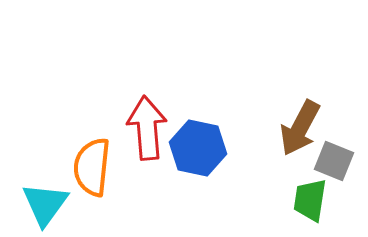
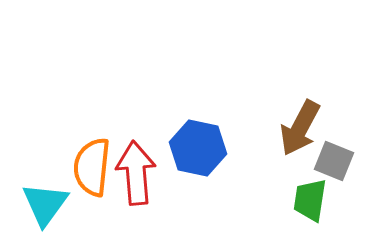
red arrow: moved 11 px left, 45 px down
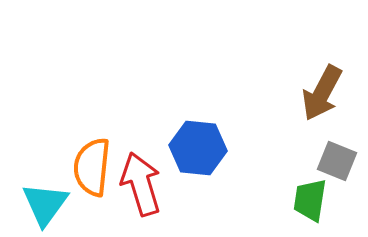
brown arrow: moved 22 px right, 35 px up
blue hexagon: rotated 6 degrees counterclockwise
gray square: moved 3 px right
red arrow: moved 5 px right, 11 px down; rotated 12 degrees counterclockwise
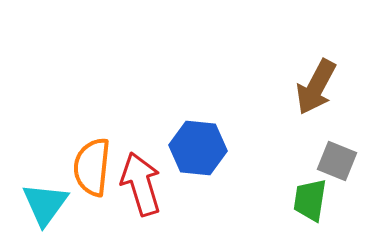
brown arrow: moved 6 px left, 6 px up
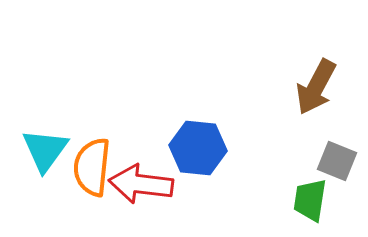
red arrow: rotated 66 degrees counterclockwise
cyan triangle: moved 54 px up
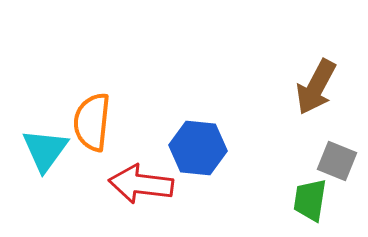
orange semicircle: moved 45 px up
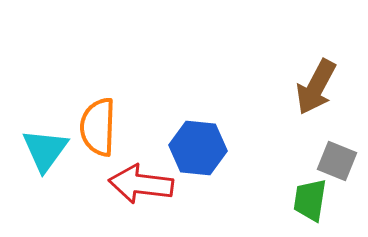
orange semicircle: moved 6 px right, 5 px down; rotated 4 degrees counterclockwise
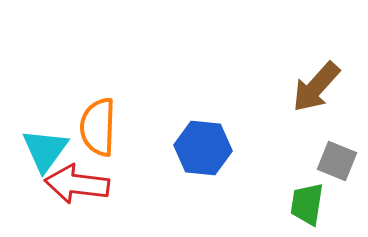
brown arrow: rotated 14 degrees clockwise
blue hexagon: moved 5 px right
red arrow: moved 64 px left
green trapezoid: moved 3 px left, 4 px down
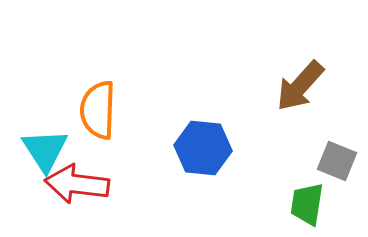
brown arrow: moved 16 px left, 1 px up
orange semicircle: moved 17 px up
cyan triangle: rotated 9 degrees counterclockwise
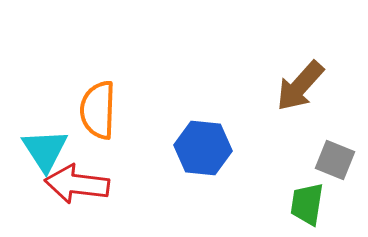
gray square: moved 2 px left, 1 px up
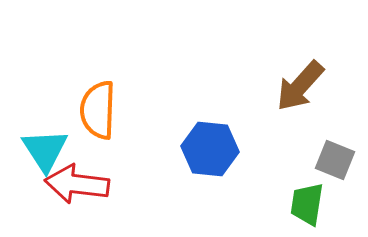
blue hexagon: moved 7 px right, 1 px down
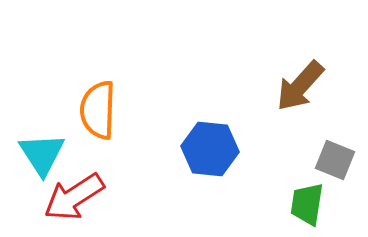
cyan triangle: moved 3 px left, 4 px down
red arrow: moved 3 px left, 13 px down; rotated 40 degrees counterclockwise
